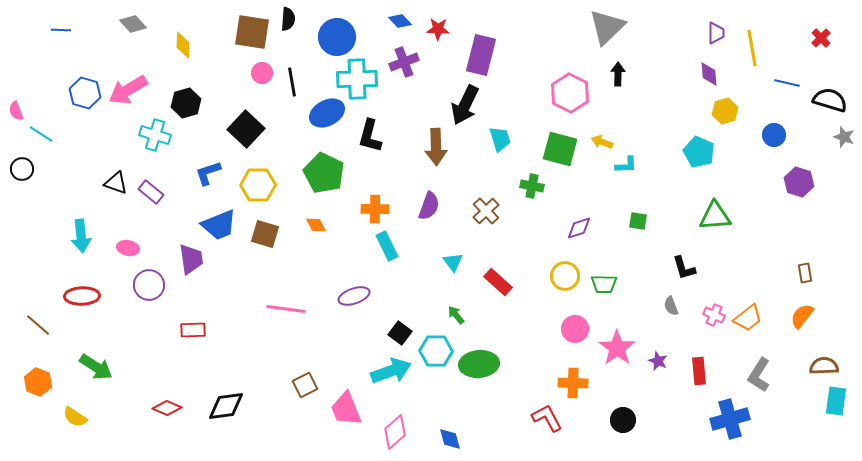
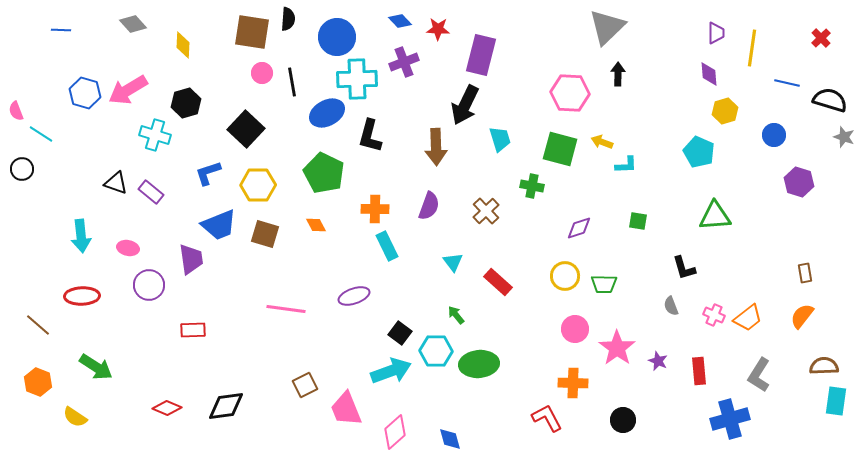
yellow line at (752, 48): rotated 18 degrees clockwise
pink hexagon at (570, 93): rotated 24 degrees counterclockwise
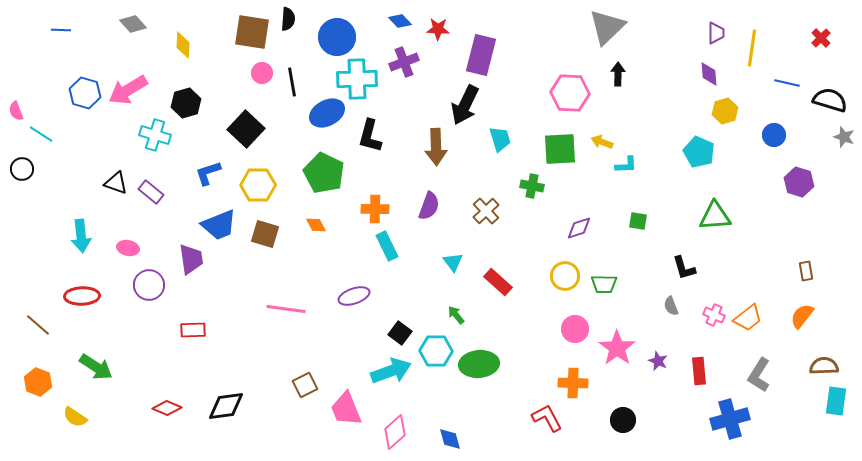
green square at (560, 149): rotated 18 degrees counterclockwise
brown rectangle at (805, 273): moved 1 px right, 2 px up
